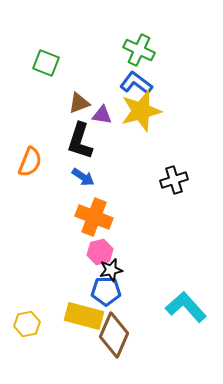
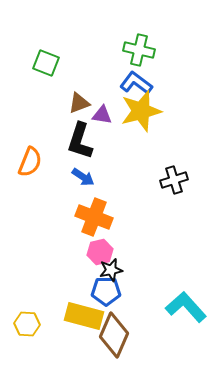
green cross: rotated 12 degrees counterclockwise
yellow hexagon: rotated 15 degrees clockwise
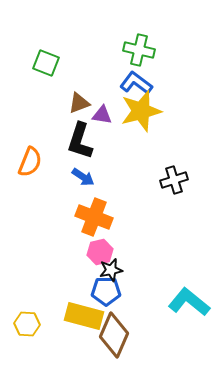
cyan L-shape: moved 3 px right, 5 px up; rotated 9 degrees counterclockwise
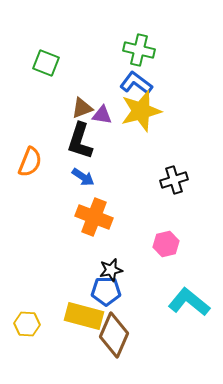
brown triangle: moved 3 px right, 5 px down
pink hexagon: moved 66 px right, 8 px up
